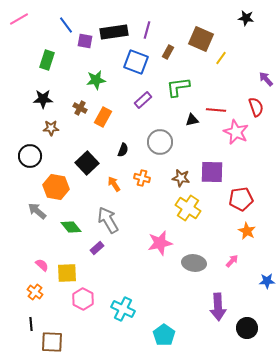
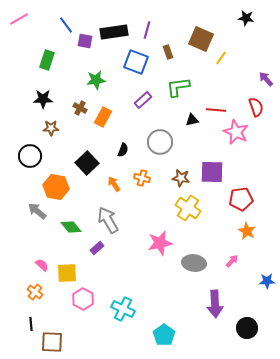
brown rectangle at (168, 52): rotated 48 degrees counterclockwise
purple arrow at (218, 307): moved 3 px left, 3 px up
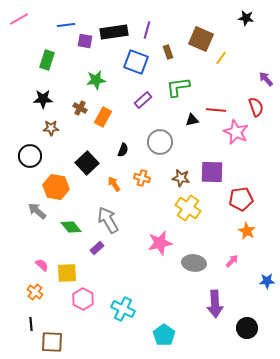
blue line at (66, 25): rotated 60 degrees counterclockwise
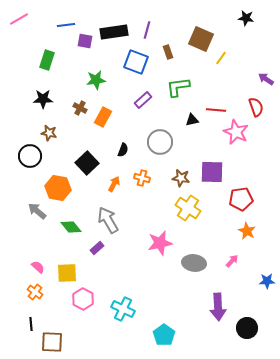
purple arrow at (266, 79): rotated 14 degrees counterclockwise
brown star at (51, 128): moved 2 px left, 5 px down; rotated 14 degrees clockwise
orange arrow at (114, 184): rotated 63 degrees clockwise
orange hexagon at (56, 187): moved 2 px right, 1 px down
pink semicircle at (42, 265): moved 4 px left, 2 px down
purple arrow at (215, 304): moved 3 px right, 3 px down
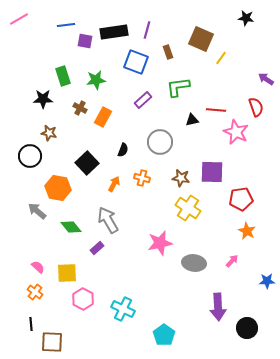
green rectangle at (47, 60): moved 16 px right, 16 px down; rotated 36 degrees counterclockwise
